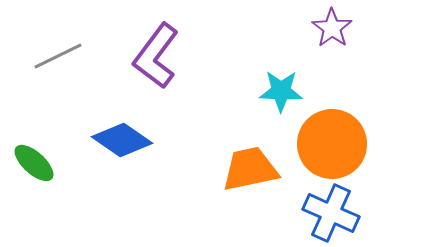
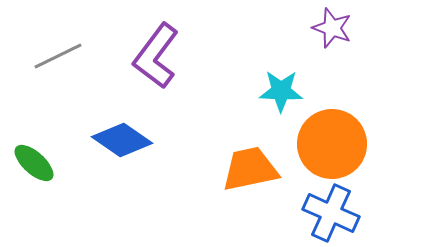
purple star: rotated 15 degrees counterclockwise
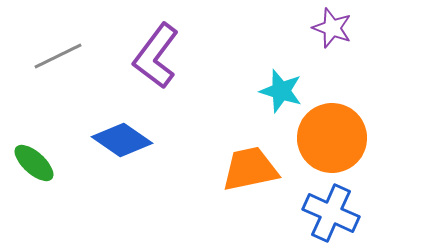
cyan star: rotated 15 degrees clockwise
orange circle: moved 6 px up
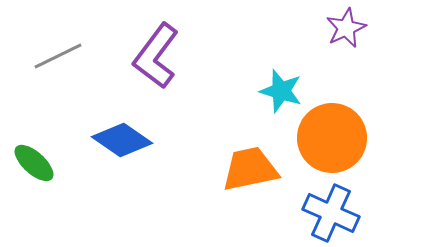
purple star: moved 14 px right; rotated 27 degrees clockwise
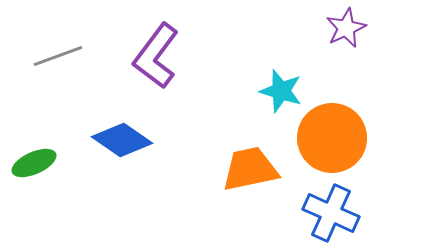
gray line: rotated 6 degrees clockwise
green ellipse: rotated 66 degrees counterclockwise
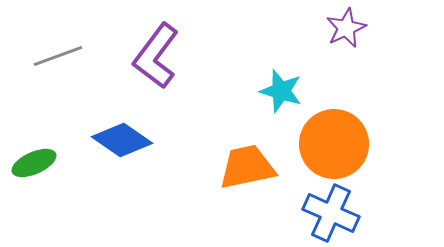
orange circle: moved 2 px right, 6 px down
orange trapezoid: moved 3 px left, 2 px up
